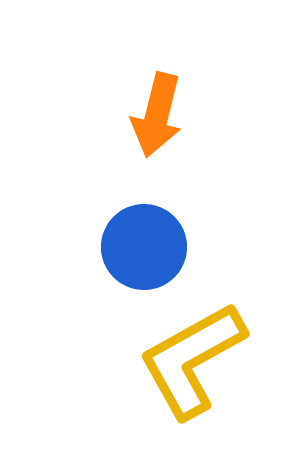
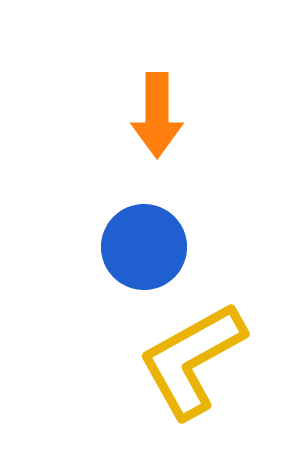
orange arrow: rotated 14 degrees counterclockwise
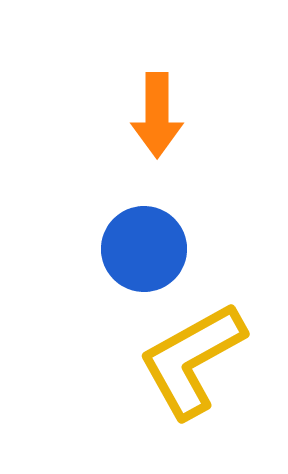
blue circle: moved 2 px down
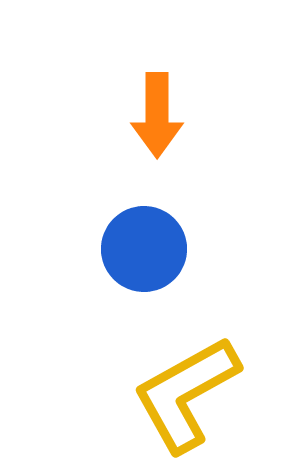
yellow L-shape: moved 6 px left, 34 px down
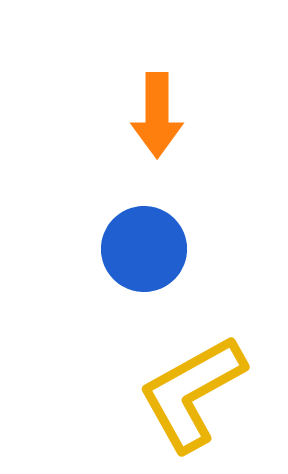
yellow L-shape: moved 6 px right, 1 px up
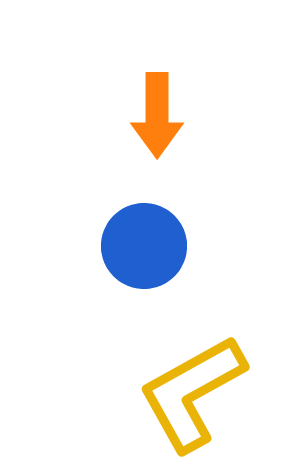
blue circle: moved 3 px up
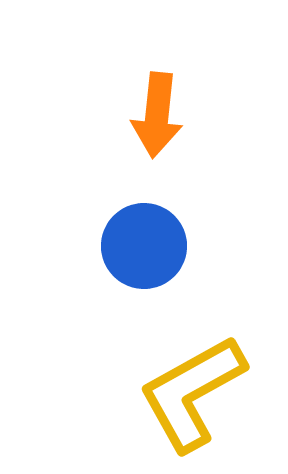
orange arrow: rotated 6 degrees clockwise
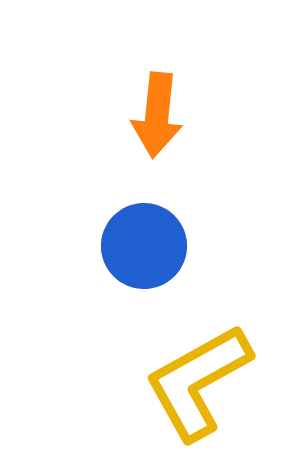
yellow L-shape: moved 6 px right, 11 px up
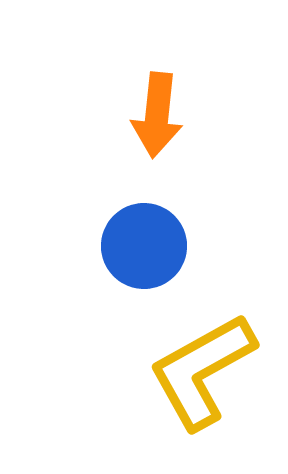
yellow L-shape: moved 4 px right, 11 px up
